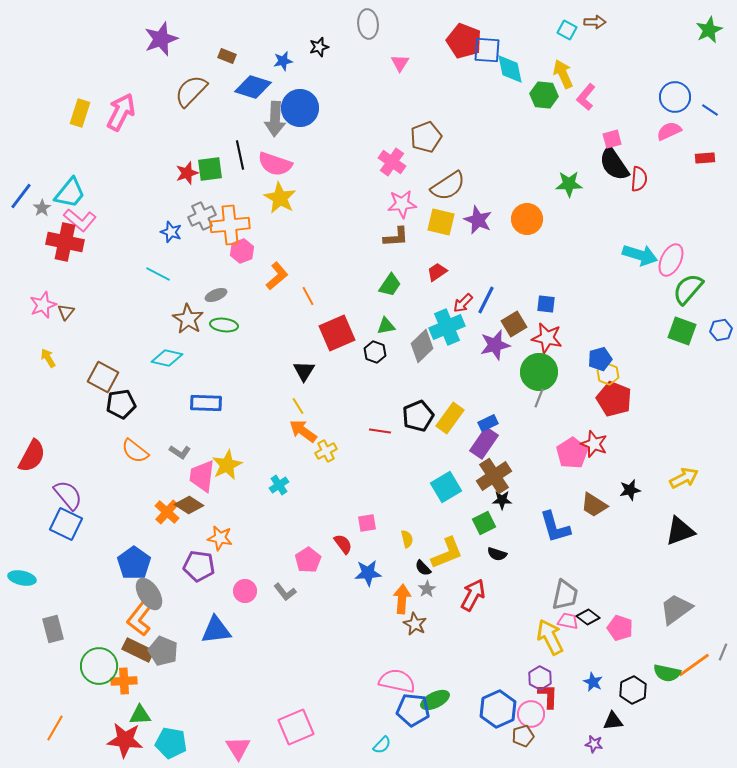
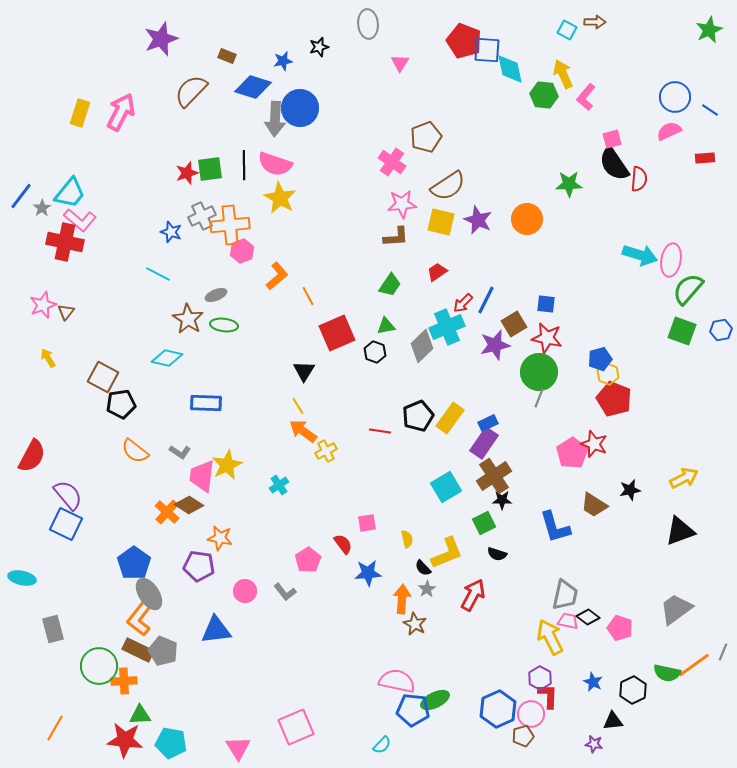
black line at (240, 155): moved 4 px right, 10 px down; rotated 12 degrees clockwise
pink ellipse at (671, 260): rotated 16 degrees counterclockwise
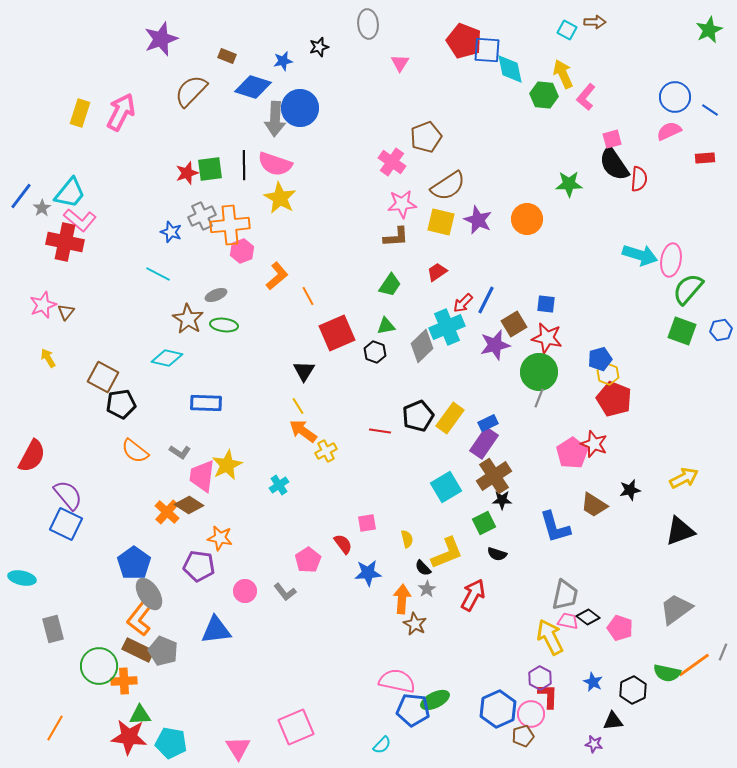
red star at (125, 740): moved 4 px right, 3 px up
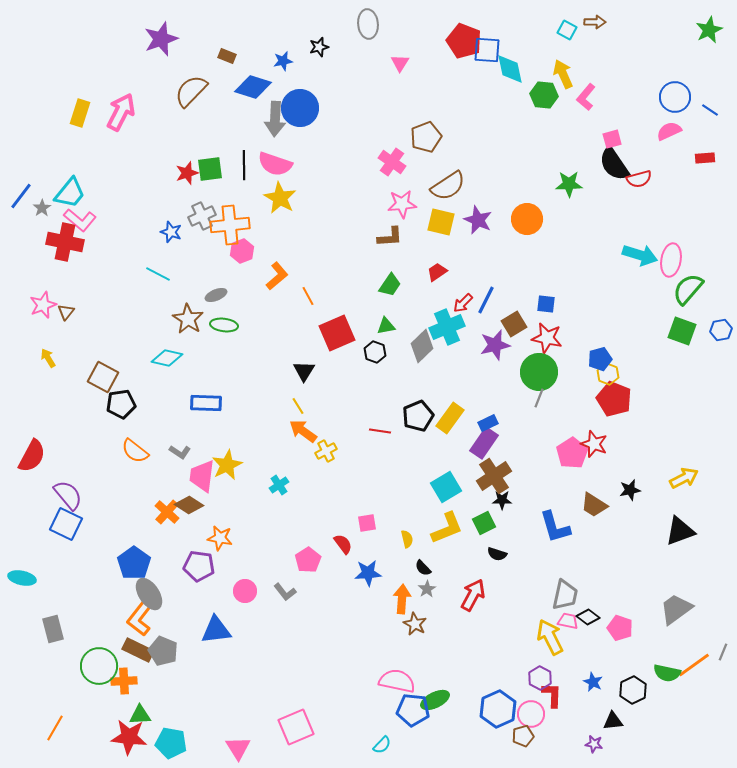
red semicircle at (639, 179): rotated 70 degrees clockwise
brown L-shape at (396, 237): moved 6 px left
yellow L-shape at (447, 553): moved 25 px up
red L-shape at (548, 696): moved 4 px right, 1 px up
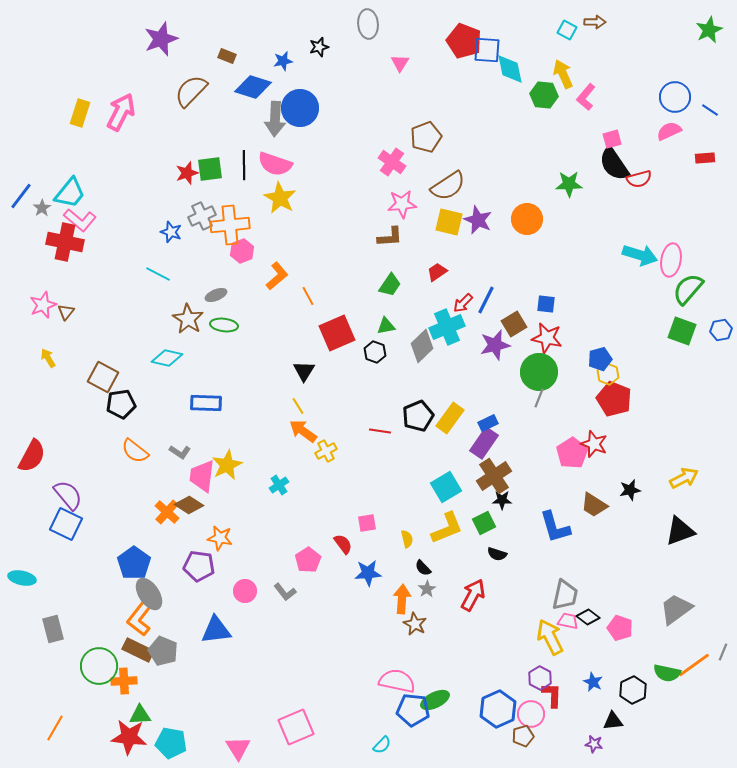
yellow square at (441, 222): moved 8 px right
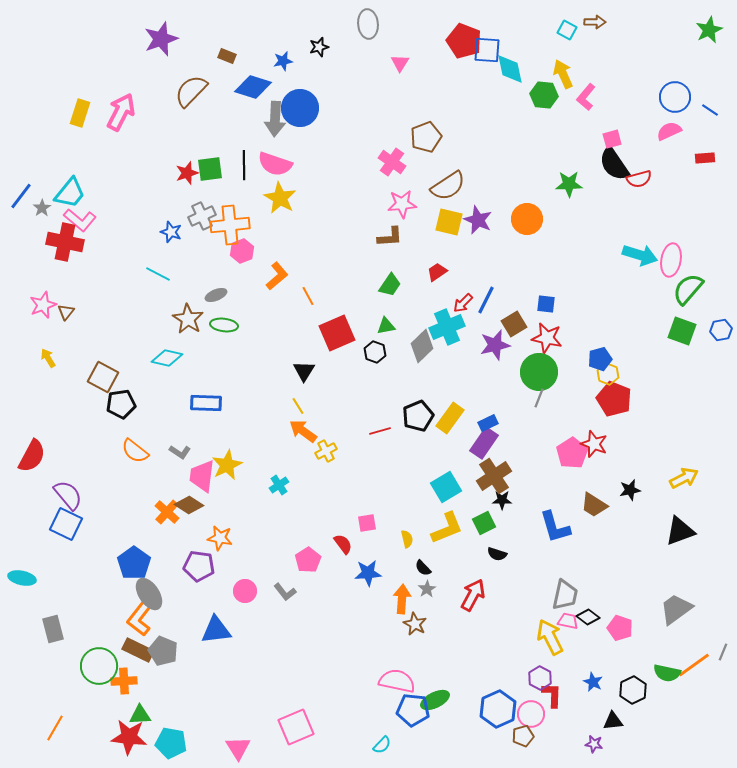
red line at (380, 431): rotated 25 degrees counterclockwise
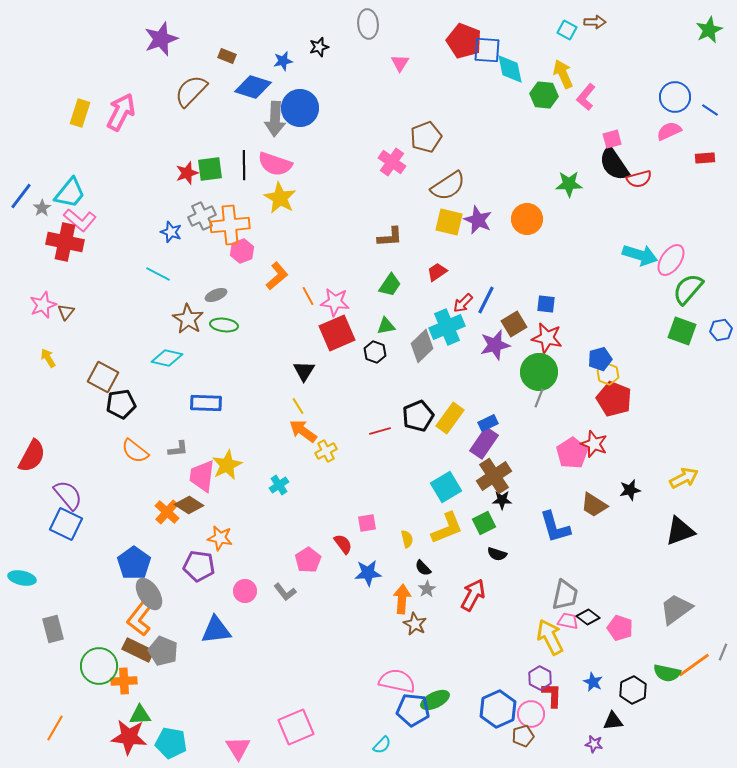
pink star at (402, 204): moved 67 px left, 98 px down; rotated 12 degrees clockwise
pink ellipse at (671, 260): rotated 24 degrees clockwise
gray L-shape at (180, 452): moved 2 px left, 3 px up; rotated 40 degrees counterclockwise
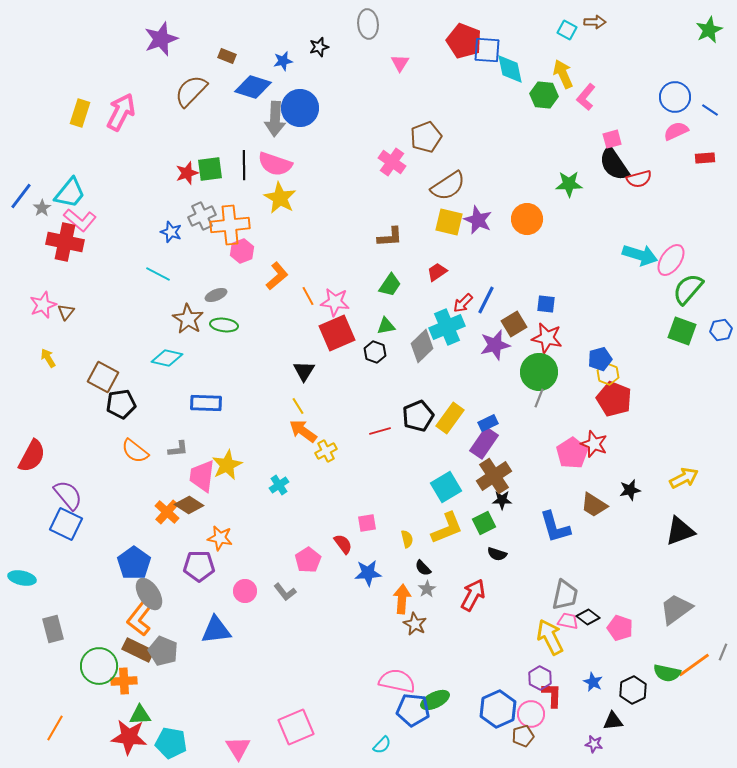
pink semicircle at (669, 131): moved 7 px right
purple pentagon at (199, 566): rotated 8 degrees counterclockwise
